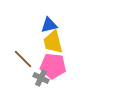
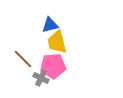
blue triangle: moved 1 px right
yellow trapezoid: moved 4 px right
pink pentagon: rotated 10 degrees counterclockwise
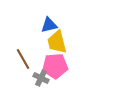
blue triangle: moved 1 px left
brown line: rotated 15 degrees clockwise
pink pentagon: moved 2 px right
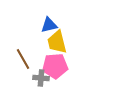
gray cross: rotated 21 degrees counterclockwise
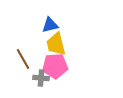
blue triangle: moved 1 px right
yellow trapezoid: moved 1 px left, 2 px down
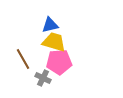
yellow trapezoid: moved 2 px left, 2 px up; rotated 120 degrees clockwise
pink pentagon: moved 4 px right, 4 px up
gray cross: moved 2 px right; rotated 21 degrees clockwise
